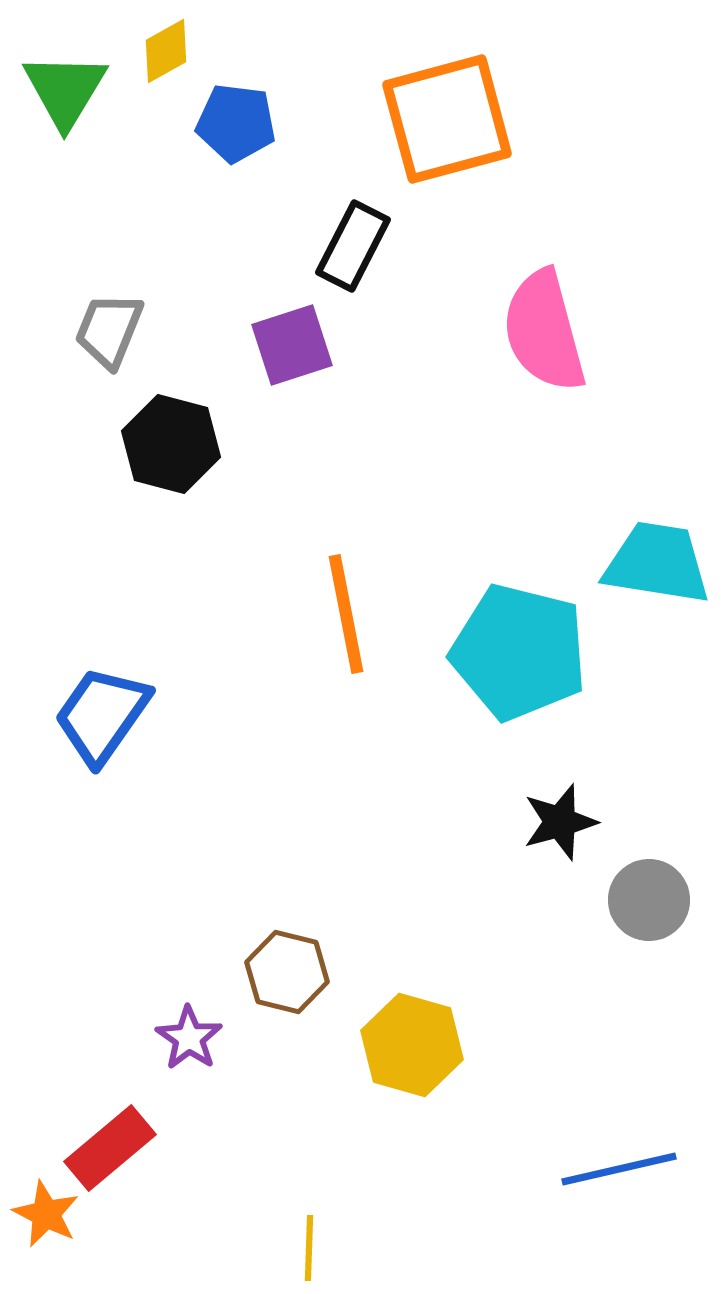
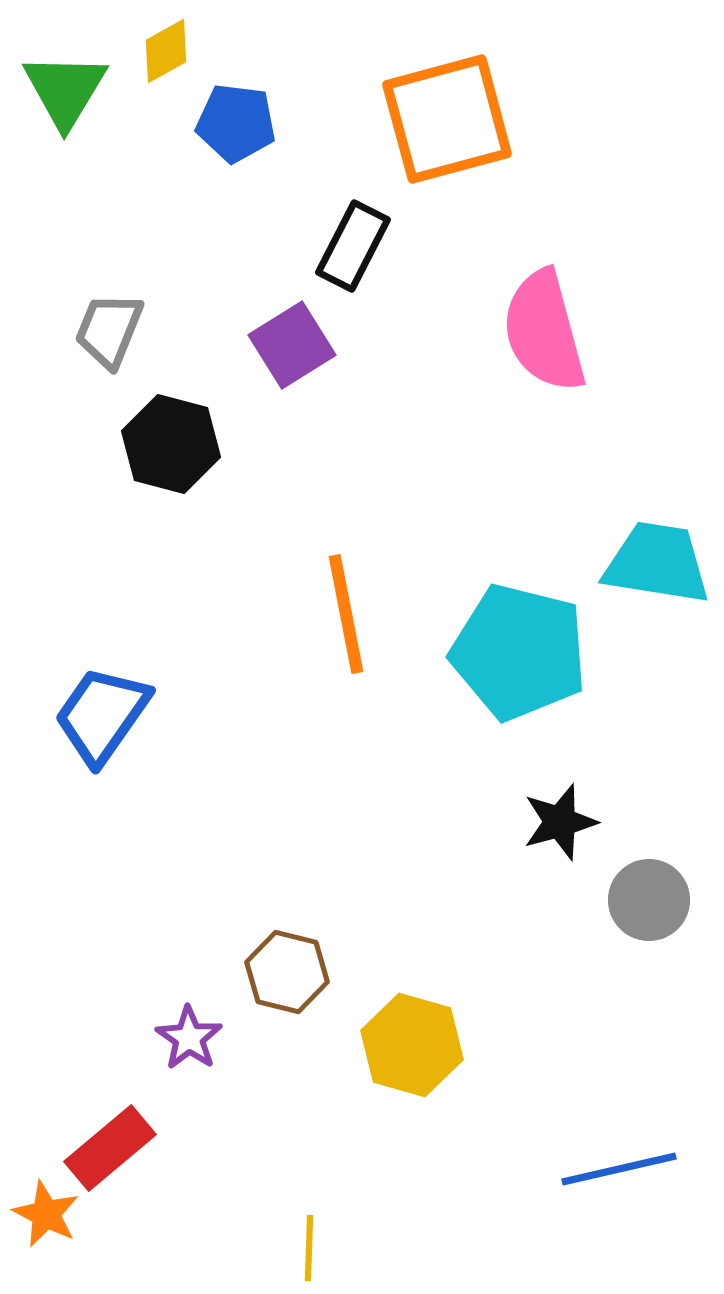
purple square: rotated 14 degrees counterclockwise
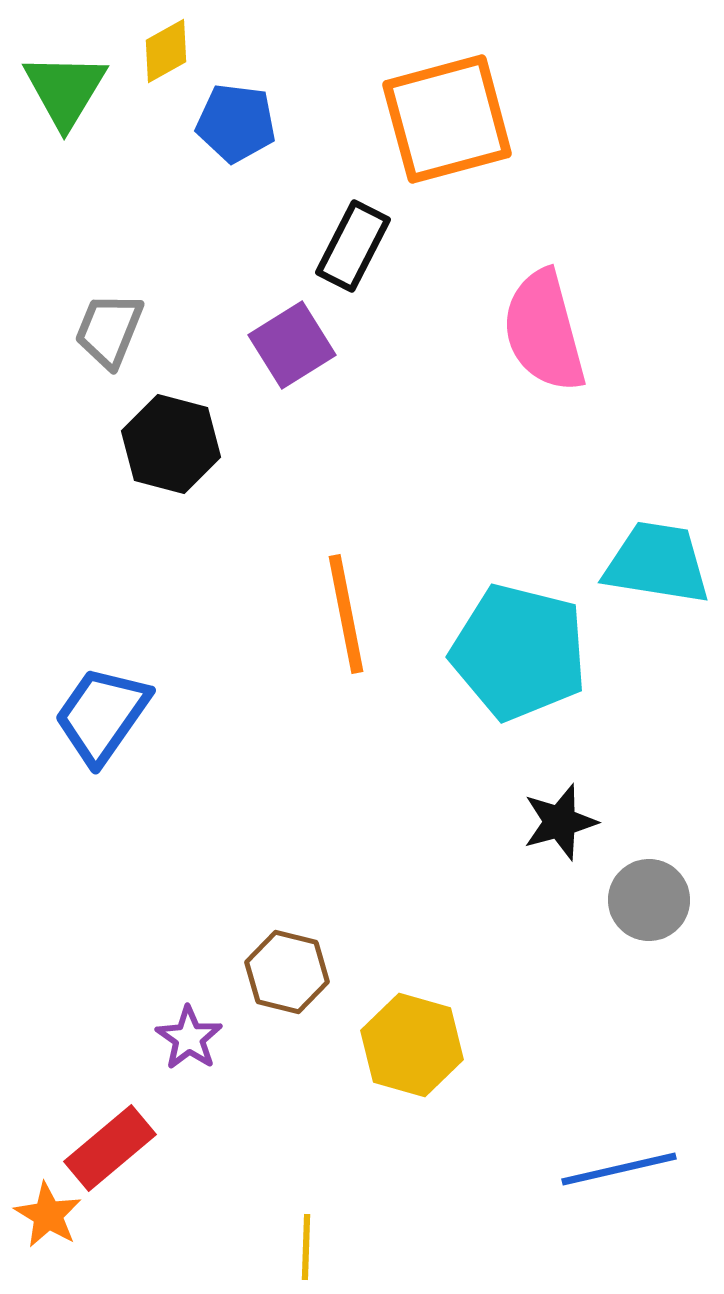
orange star: moved 2 px right, 1 px down; rotated 4 degrees clockwise
yellow line: moved 3 px left, 1 px up
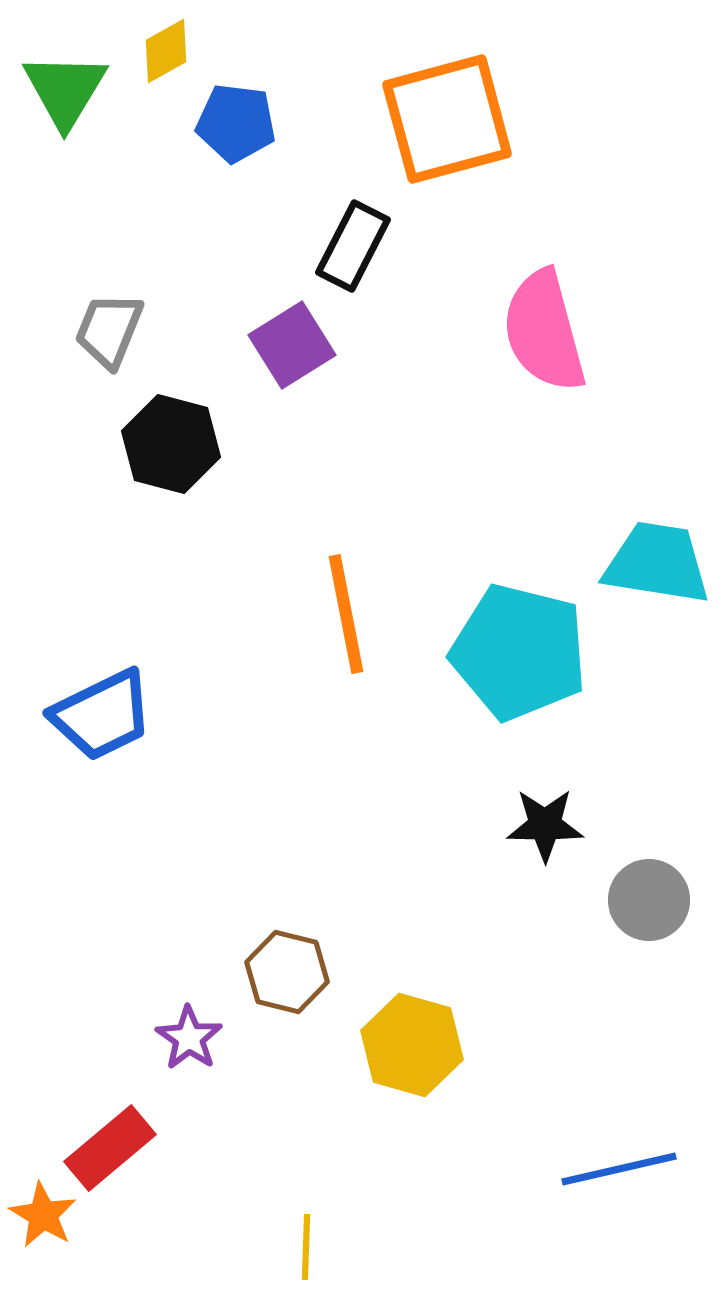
blue trapezoid: rotated 151 degrees counterclockwise
black star: moved 15 px left, 3 px down; rotated 16 degrees clockwise
orange star: moved 5 px left
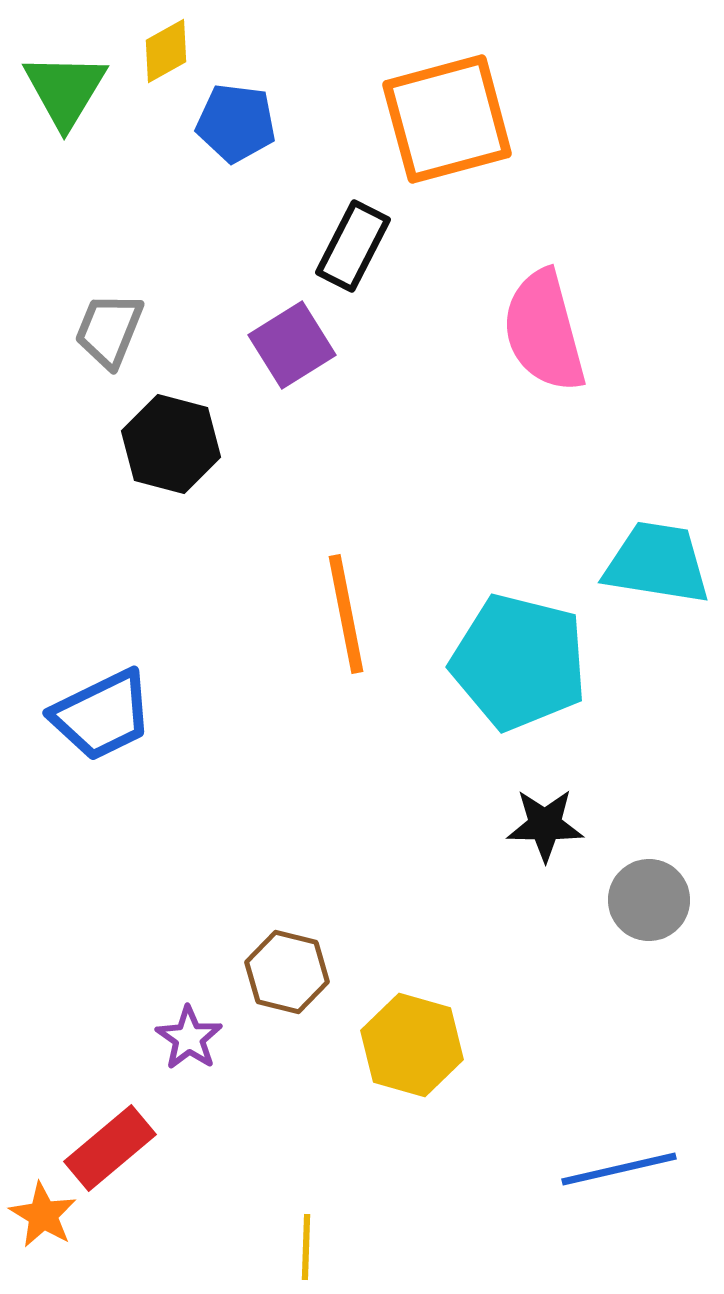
cyan pentagon: moved 10 px down
